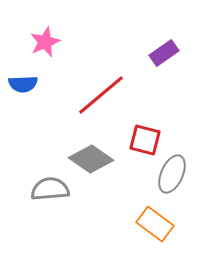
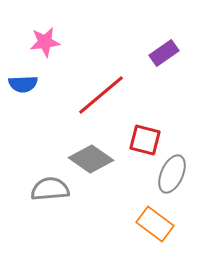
pink star: rotated 16 degrees clockwise
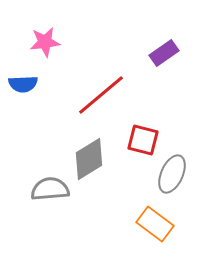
red square: moved 2 px left
gray diamond: moved 2 px left; rotated 66 degrees counterclockwise
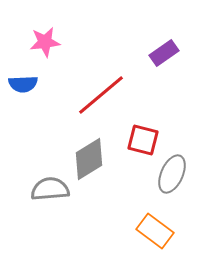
orange rectangle: moved 7 px down
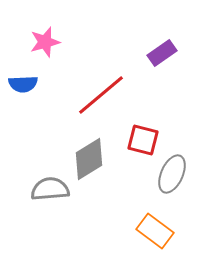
pink star: rotated 8 degrees counterclockwise
purple rectangle: moved 2 px left
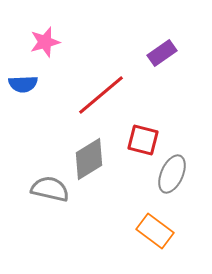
gray semicircle: rotated 18 degrees clockwise
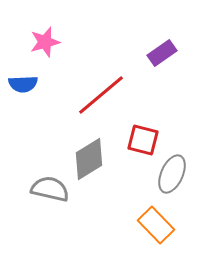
orange rectangle: moved 1 px right, 6 px up; rotated 9 degrees clockwise
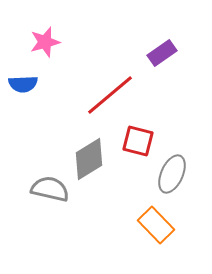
red line: moved 9 px right
red square: moved 5 px left, 1 px down
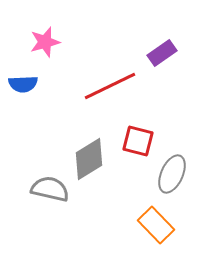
red line: moved 9 px up; rotated 14 degrees clockwise
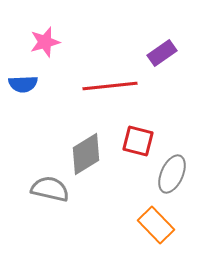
red line: rotated 20 degrees clockwise
gray diamond: moved 3 px left, 5 px up
